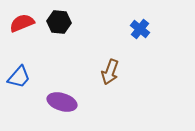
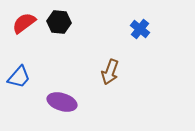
red semicircle: moved 2 px right; rotated 15 degrees counterclockwise
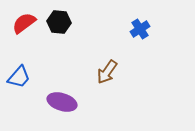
blue cross: rotated 18 degrees clockwise
brown arrow: moved 3 px left; rotated 15 degrees clockwise
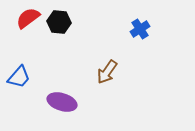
red semicircle: moved 4 px right, 5 px up
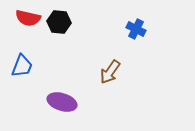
red semicircle: rotated 130 degrees counterclockwise
blue cross: moved 4 px left; rotated 30 degrees counterclockwise
brown arrow: moved 3 px right
blue trapezoid: moved 3 px right, 11 px up; rotated 20 degrees counterclockwise
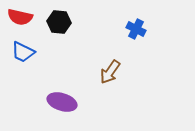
red semicircle: moved 8 px left, 1 px up
blue trapezoid: moved 1 px right, 14 px up; rotated 95 degrees clockwise
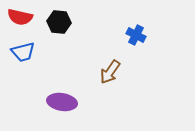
blue cross: moved 6 px down
blue trapezoid: rotated 40 degrees counterclockwise
purple ellipse: rotated 8 degrees counterclockwise
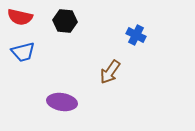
black hexagon: moved 6 px right, 1 px up
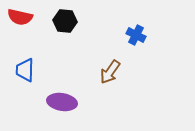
blue trapezoid: moved 2 px right, 18 px down; rotated 105 degrees clockwise
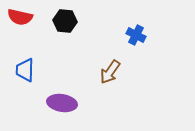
purple ellipse: moved 1 px down
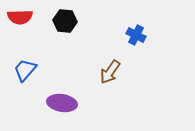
red semicircle: rotated 15 degrees counterclockwise
blue trapezoid: rotated 40 degrees clockwise
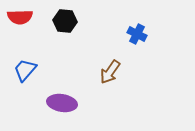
blue cross: moved 1 px right, 1 px up
